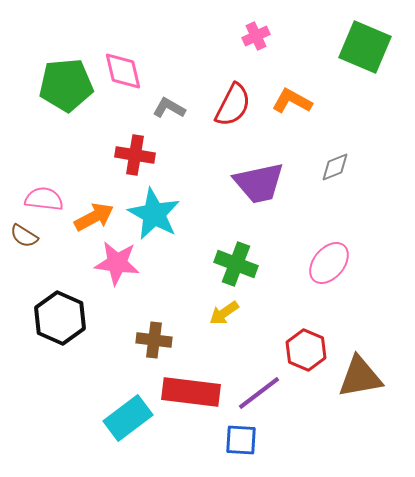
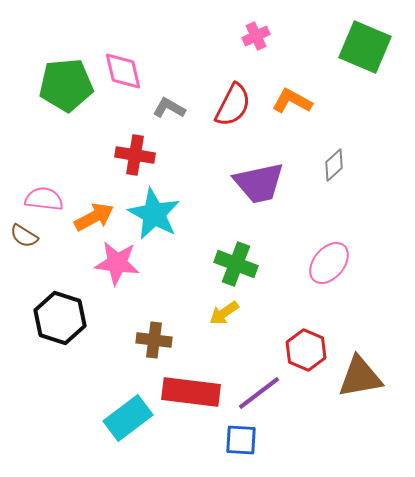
gray diamond: moved 1 px left, 2 px up; rotated 20 degrees counterclockwise
black hexagon: rotated 6 degrees counterclockwise
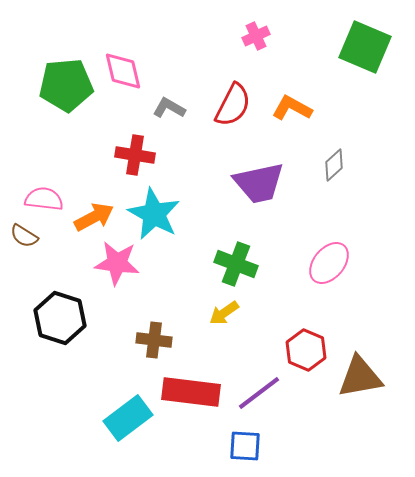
orange L-shape: moved 7 px down
blue square: moved 4 px right, 6 px down
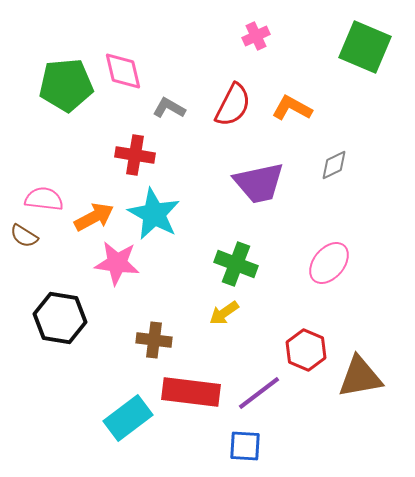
gray diamond: rotated 16 degrees clockwise
black hexagon: rotated 9 degrees counterclockwise
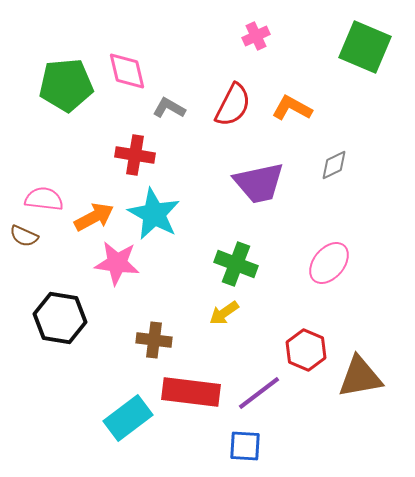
pink diamond: moved 4 px right
brown semicircle: rotated 8 degrees counterclockwise
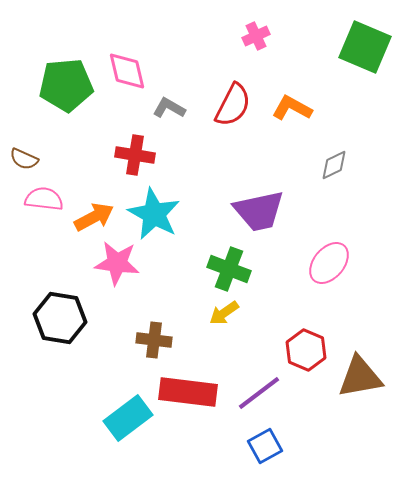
purple trapezoid: moved 28 px down
brown semicircle: moved 77 px up
green cross: moved 7 px left, 5 px down
red rectangle: moved 3 px left
blue square: moved 20 px right; rotated 32 degrees counterclockwise
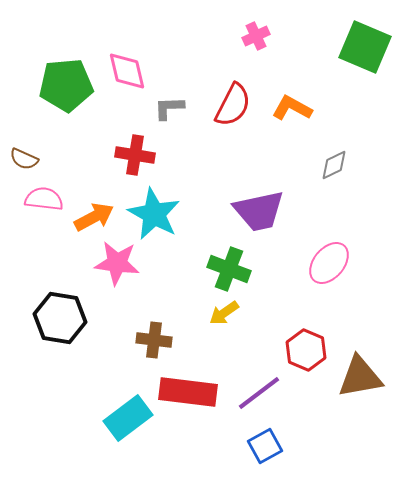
gray L-shape: rotated 32 degrees counterclockwise
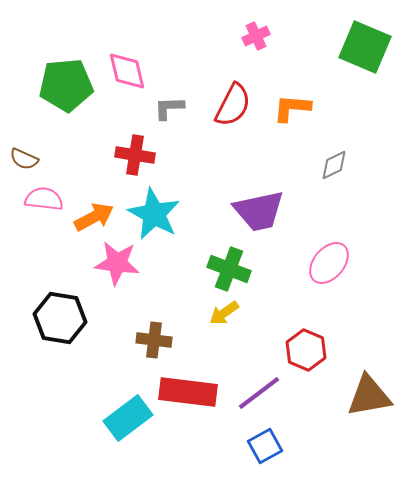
orange L-shape: rotated 24 degrees counterclockwise
brown triangle: moved 9 px right, 19 px down
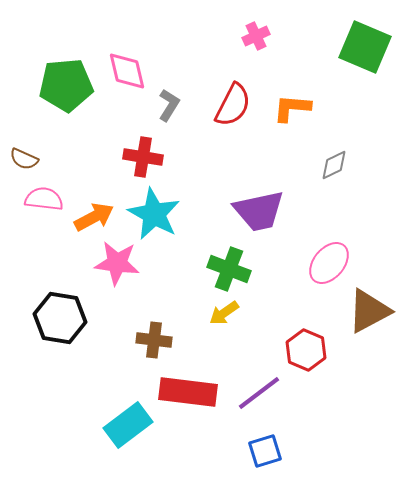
gray L-shape: moved 3 px up; rotated 124 degrees clockwise
red cross: moved 8 px right, 2 px down
brown triangle: moved 85 px up; rotated 18 degrees counterclockwise
cyan rectangle: moved 7 px down
blue square: moved 5 px down; rotated 12 degrees clockwise
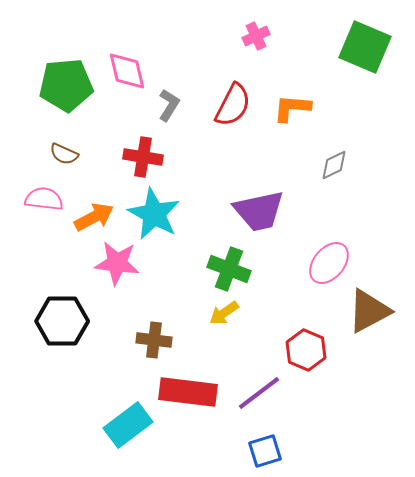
brown semicircle: moved 40 px right, 5 px up
black hexagon: moved 2 px right, 3 px down; rotated 9 degrees counterclockwise
